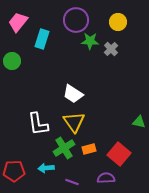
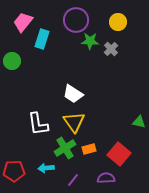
pink trapezoid: moved 5 px right
green cross: moved 1 px right
purple line: moved 1 px right, 2 px up; rotated 72 degrees counterclockwise
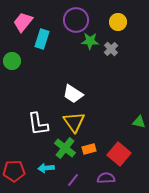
green cross: rotated 20 degrees counterclockwise
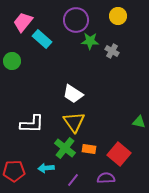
yellow circle: moved 6 px up
cyan rectangle: rotated 66 degrees counterclockwise
gray cross: moved 1 px right, 2 px down; rotated 16 degrees counterclockwise
white L-shape: moved 6 px left; rotated 80 degrees counterclockwise
orange rectangle: rotated 24 degrees clockwise
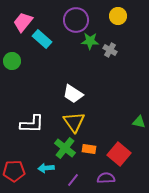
gray cross: moved 2 px left, 1 px up
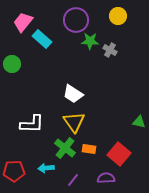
green circle: moved 3 px down
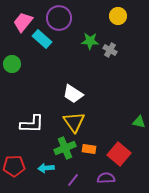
purple circle: moved 17 px left, 2 px up
green cross: rotated 30 degrees clockwise
red pentagon: moved 5 px up
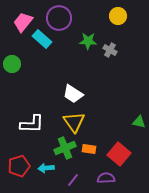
green star: moved 2 px left
red pentagon: moved 5 px right; rotated 15 degrees counterclockwise
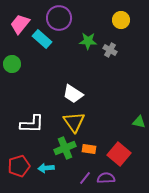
yellow circle: moved 3 px right, 4 px down
pink trapezoid: moved 3 px left, 2 px down
purple line: moved 12 px right, 2 px up
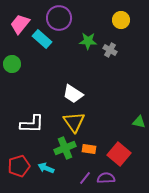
cyan arrow: rotated 28 degrees clockwise
